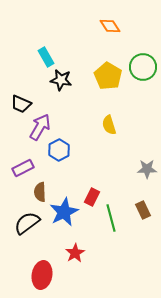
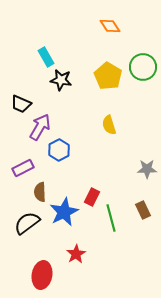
red star: moved 1 px right, 1 px down
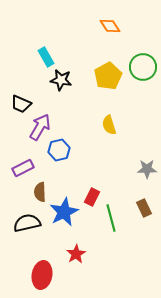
yellow pentagon: rotated 12 degrees clockwise
blue hexagon: rotated 15 degrees clockwise
brown rectangle: moved 1 px right, 2 px up
black semicircle: rotated 24 degrees clockwise
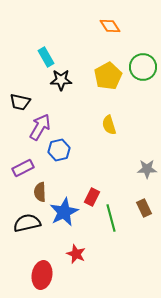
black star: rotated 10 degrees counterclockwise
black trapezoid: moved 1 px left, 2 px up; rotated 10 degrees counterclockwise
red star: rotated 18 degrees counterclockwise
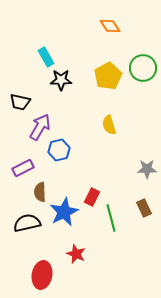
green circle: moved 1 px down
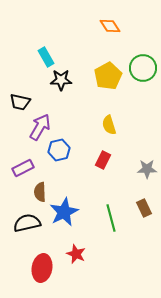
red rectangle: moved 11 px right, 37 px up
red ellipse: moved 7 px up
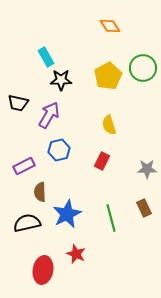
black trapezoid: moved 2 px left, 1 px down
purple arrow: moved 9 px right, 12 px up
red rectangle: moved 1 px left, 1 px down
purple rectangle: moved 1 px right, 2 px up
blue star: moved 3 px right, 2 px down
red ellipse: moved 1 px right, 2 px down
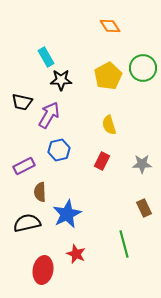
black trapezoid: moved 4 px right, 1 px up
gray star: moved 5 px left, 5 px up
green line: moved 13 px right, 26 px down
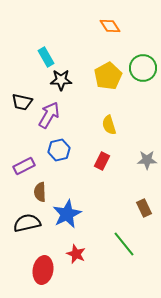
gray star: moved 5 px right, 4 px up
green line: rotated 24 degrees counterclockwise
